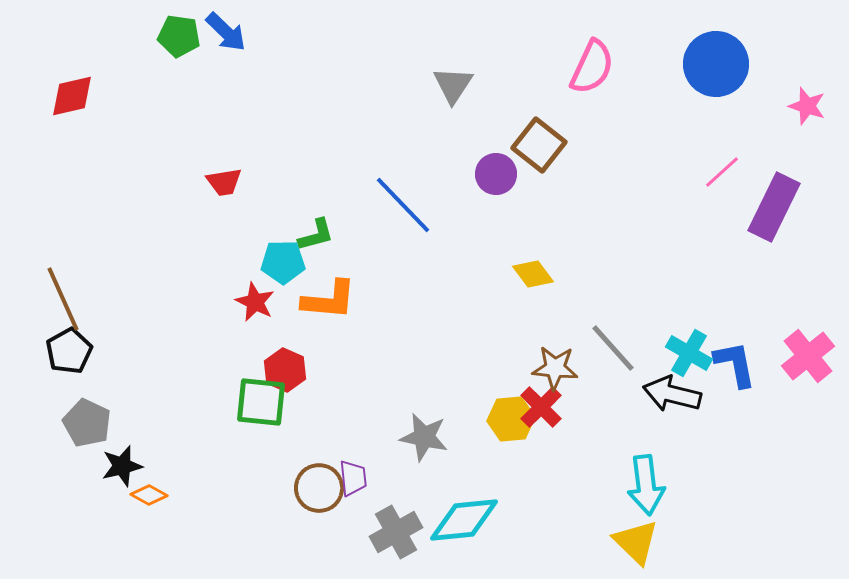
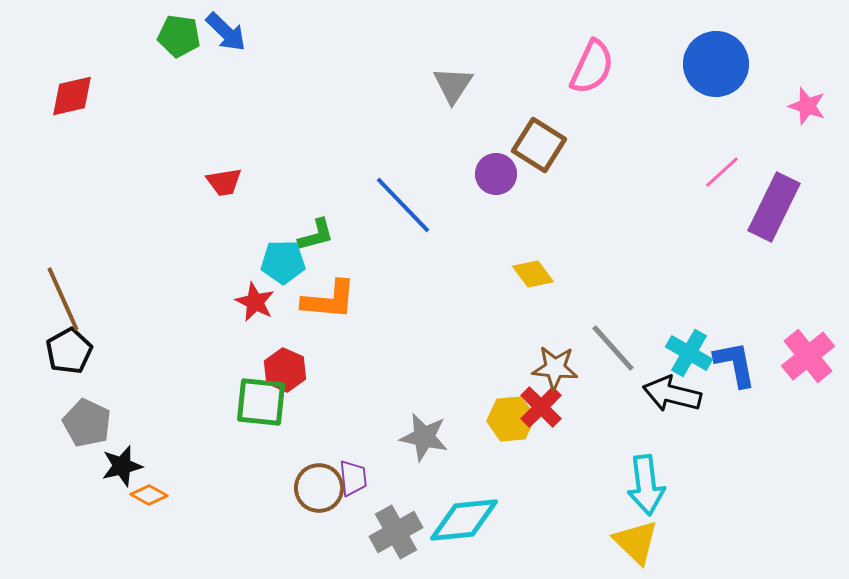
brown square: rotated 6 degrees counterclockwise
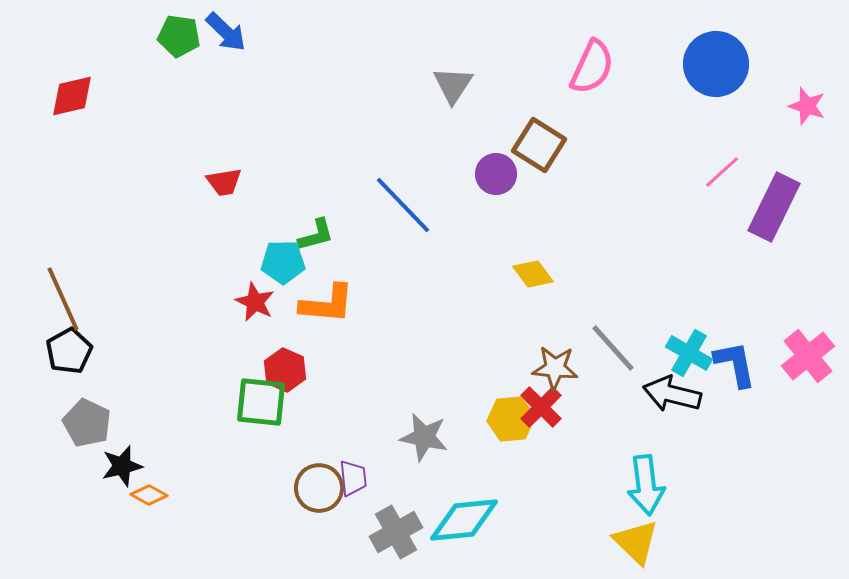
orange L-shape: moved 2 px left, 4 px down
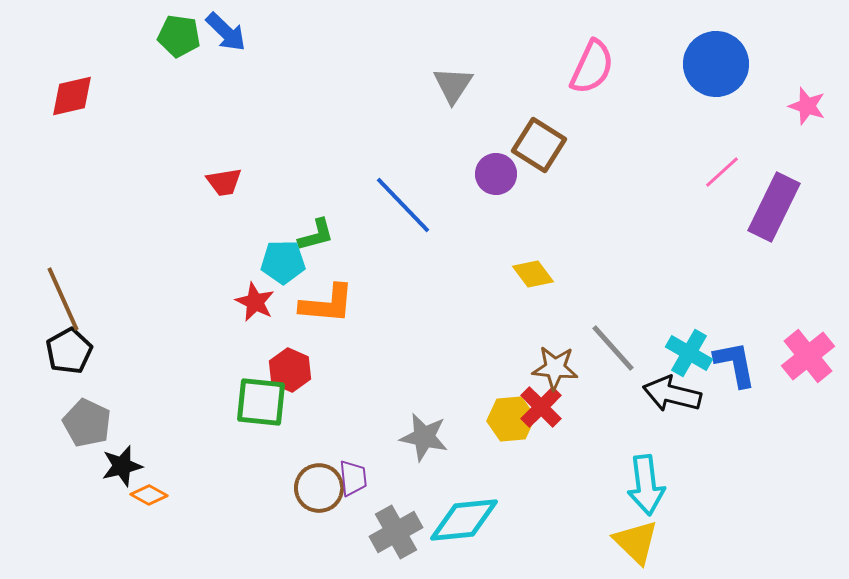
red hexagon: moved 5 px right
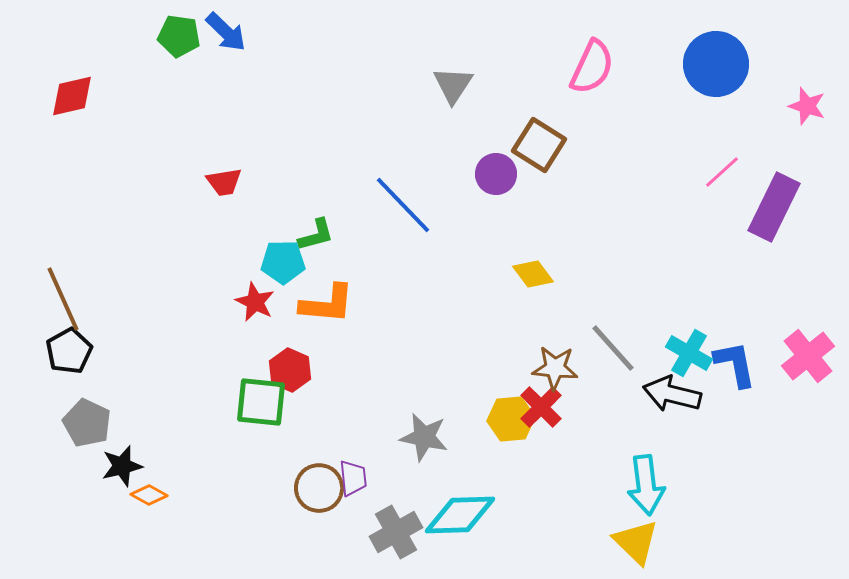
cyan diamond: moved 4 px left, 5 px up; rotated 4 degrees clockwise
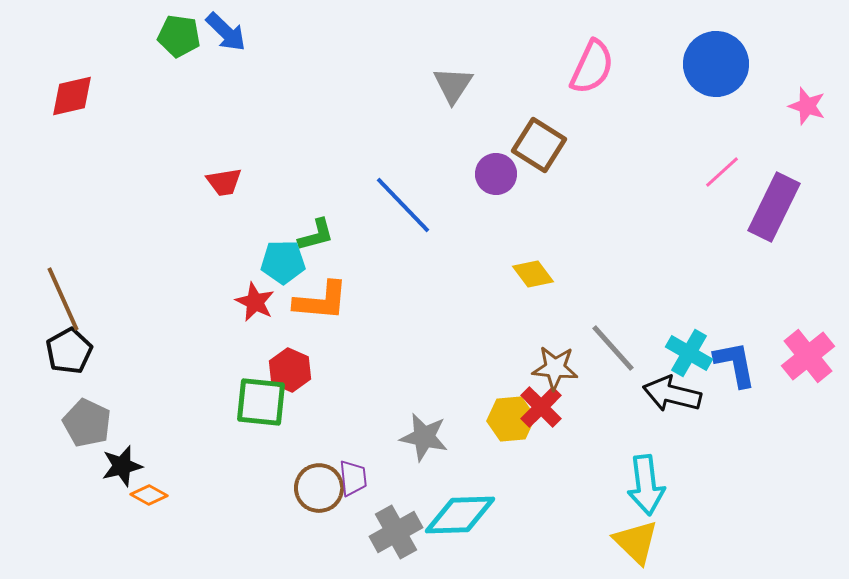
orange L-shape: moved 6 px left, 3 px up
